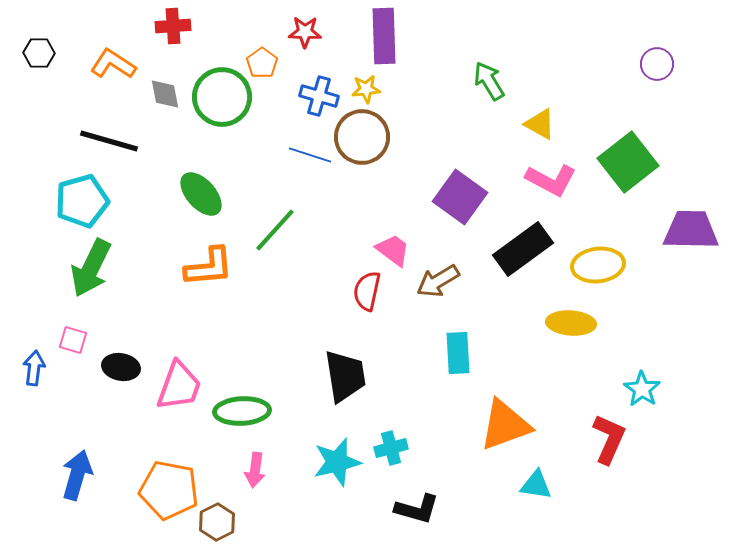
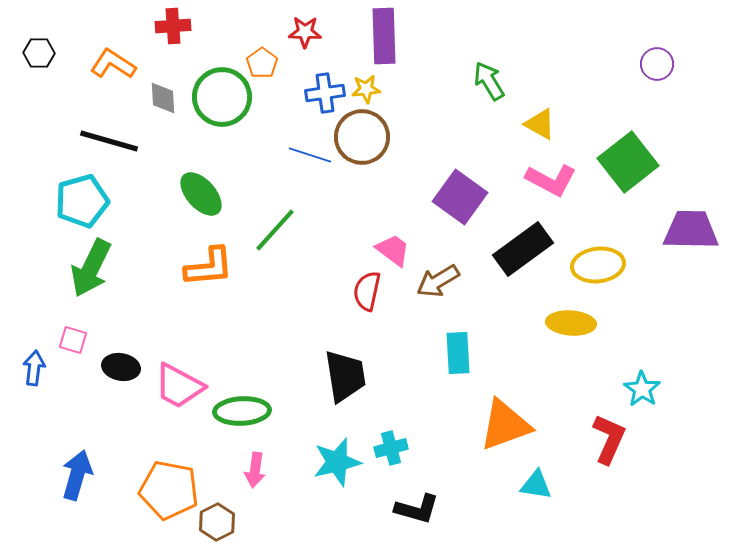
gray diamond at (165, 94): moved 2 px left, 4 px down; rotated 8 degrees clockwise
blue cross at (319, 96): moved 6 px right, 3 px up; rotated 24 degrees counterclockwise
pink trapezoid at (179, 386): rotated 98 degrees clockwise
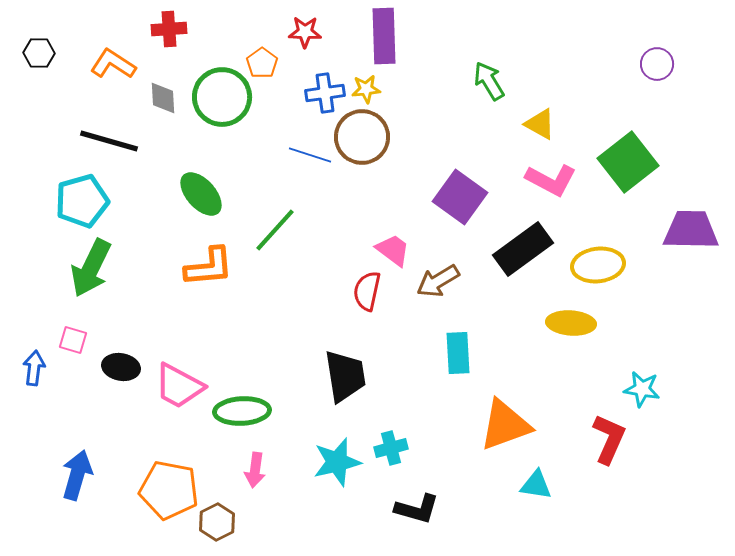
red cross at (173, 26): moved 4 px left, 3 px down
cyan star at (642, 389): rotated 24 degrees counterclockwise
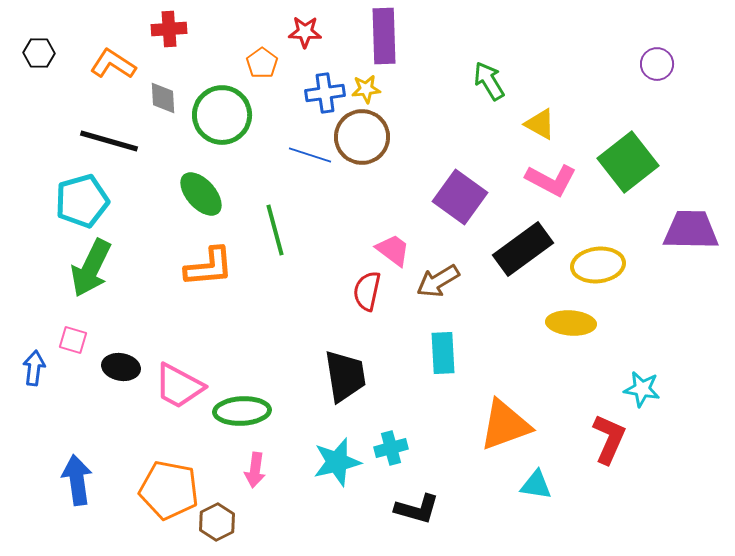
green circle at (222, 97): moved 18 px down
green line at (275, 230): rotated 57 degrees counterclockwise
cyan rectangle at (458, 353): moved 15 px left
blue arrow at (77, 475): moved 5 px down; rotated 24 degrees counterclockwise
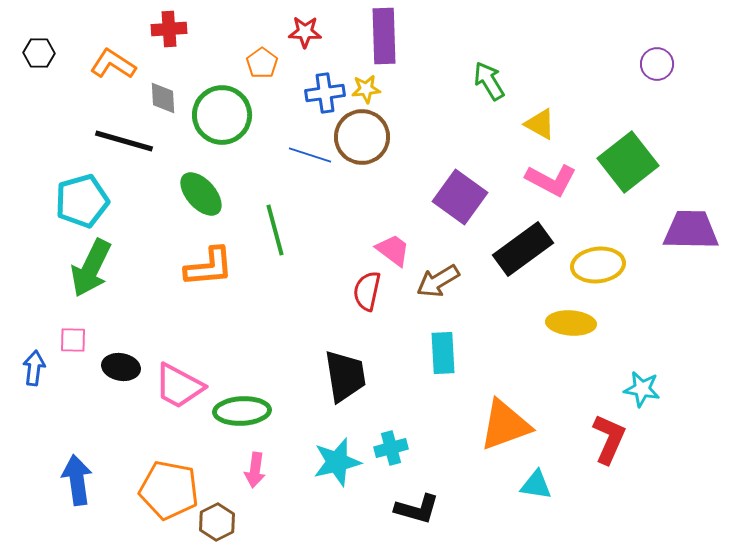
black line at (109, 141): moved 15 px right
pink square at (73, 340): rotated 16 degrees counterclockwise
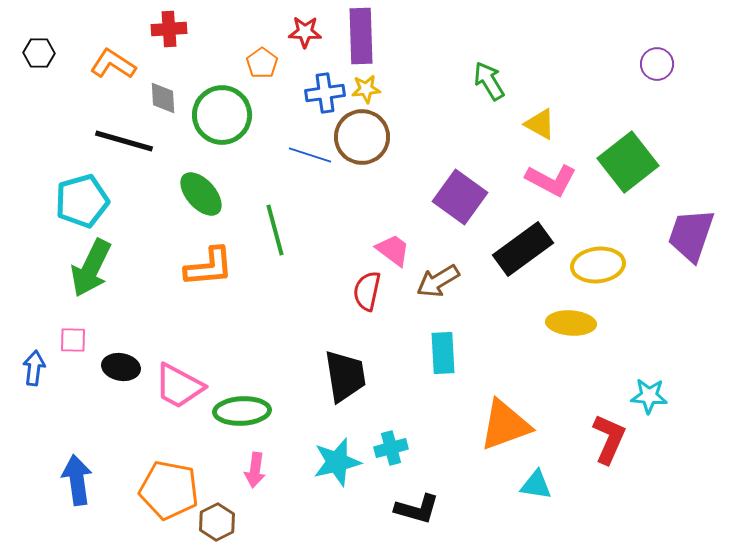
purple rectangle at (384, 36): moved 23 px left
purple trapezoid at (691, 230): moved 5 px down; rotated 72 degrees counterclockwise
cyan star at (642, 389): moved 7 px right, 7 px down; rotated 6 degrees counterclockwise
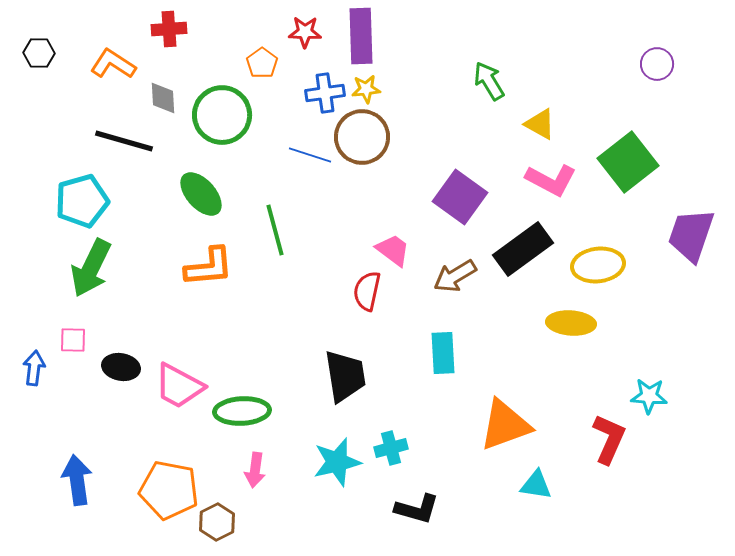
brown arrow at (438, 281): moved 17 px right, 5 px up
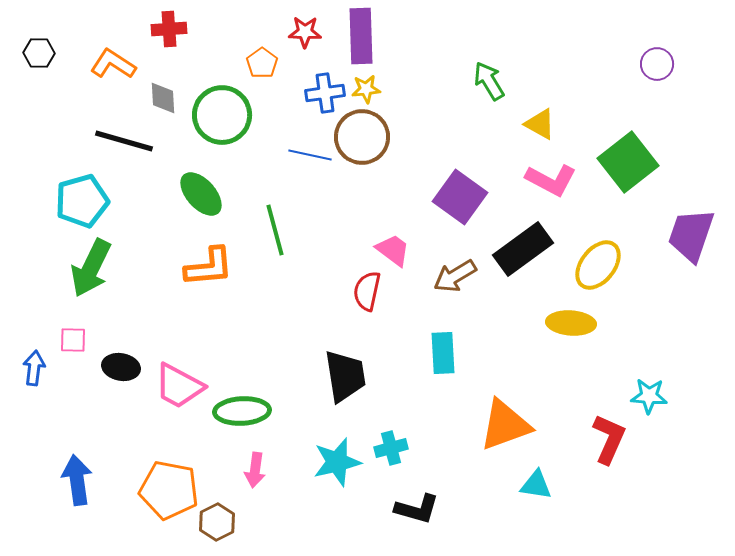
blue line at (310, 155): rotated 6 degrees counterclockwise
yellow ellipse at (598, 265): rotated 45 degrees counterclockwise
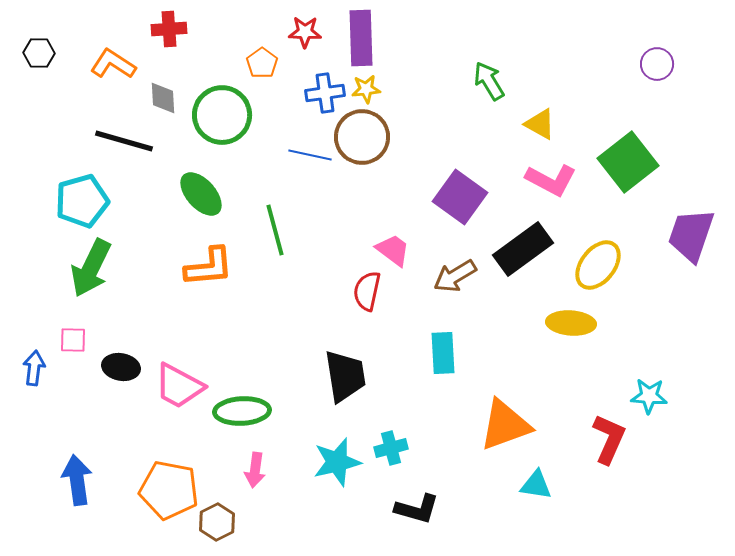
purple rectangle at (361, 36): moved 2 px down
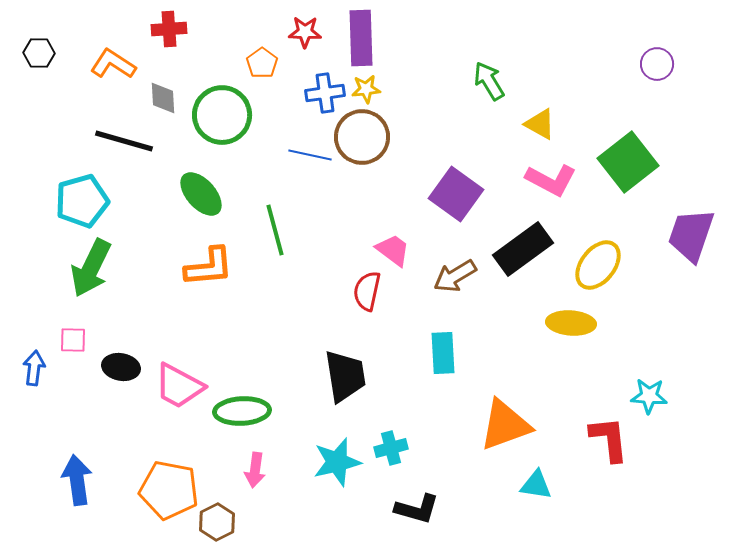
purple square at (460, 197): moved 4 px left, 3 px up
red L-shape at (609, 439): rotated 30 degrees counterclockwise
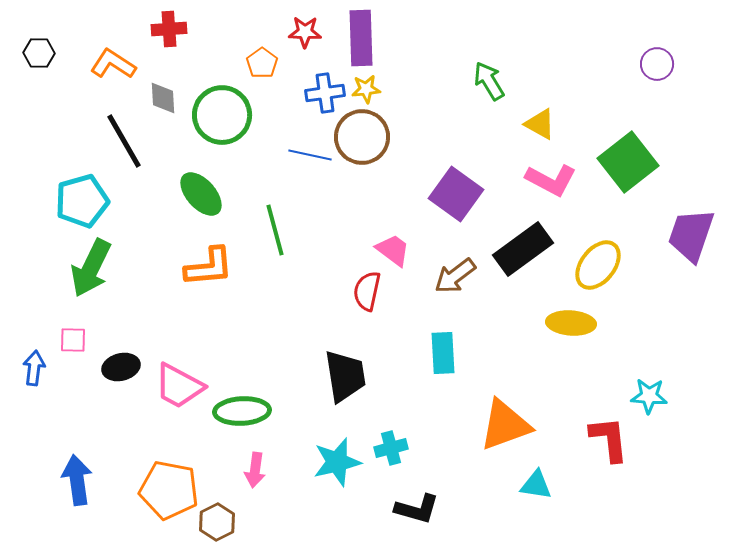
black line at (124, 141): rotated 44 degrees clockwise
brown arrow at (455, 276): rotated 6 degrees counterclockwise
black ellipse at (121, 367): rotated 24 degrees counterclockwise
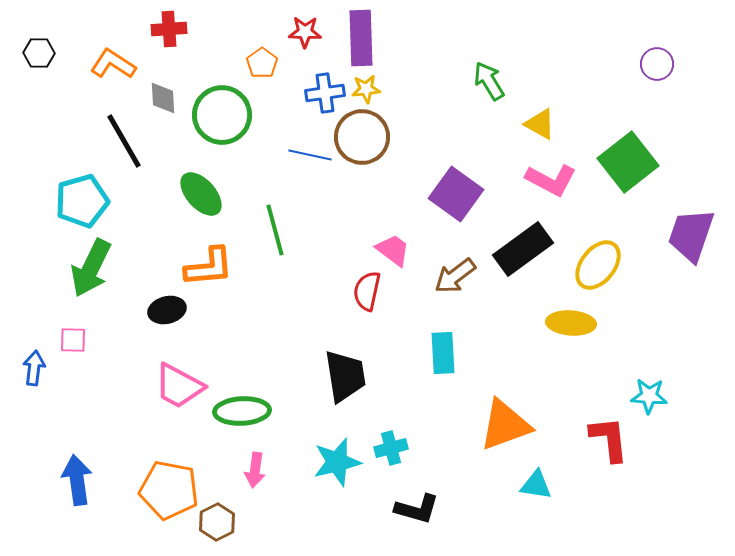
black ellipse at (121, 367): moved 46 px right, 57 px up
